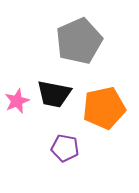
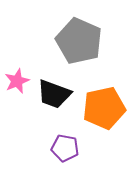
gray pentagon: rotated 24 degrees counterclockwise
black trapezoid: rotated 9 degrees clockwise
pink star: moved 20 px up
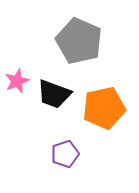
purple pentagon: moved 6 px down; rotated 28 degrees counterclockwise
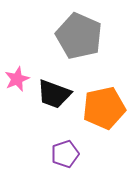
gray pentagon: moved 5 px up
pink star: moved 2 px up
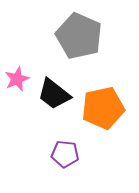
black trapezoid: rotated 18 degrees clockwise
orange pentagon: moved 1 px left
purple pentagon: rotated 24 degrees clockwise
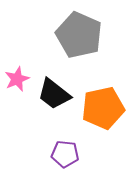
gray pentagon: moved 1 px up
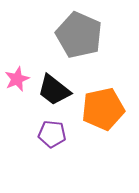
black trapezoid: moved 4 px up
orange pentagon: moved 1 px down
purple pentagon: moved 13 px left, 20 px up
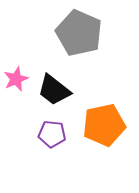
gray pentagon: moved 2 px up
pink star: moved 1 px left
orange pentagon: moved 1 px right, 16 px down
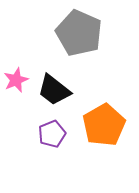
pink star: moved 1 px down
orange pentagon: rotated 18 degrees counterclockwise
purple pentagon: rotated 28 degrees counterclockwise
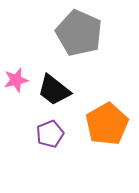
pink star: rotated 10 degrees clockwise
orange pentagon: moved 3 px right, 1 px up
purple pentagon: moved 2 px left
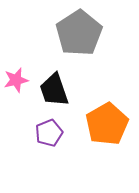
gray pentagon: rotated 15 degrees clockwise
black trapezoid: rotated 33 degrees clockwise
purple pentagon: moved 1 px left, 1 px up
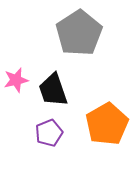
black trapezoid: moved 1 px left
